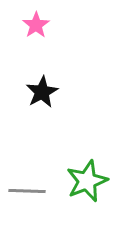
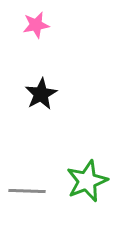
pink star: rotated 24 degrees clockwise
black star: moved 1 px left, 2 px down
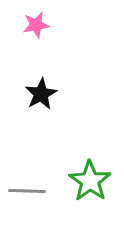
green star: moved 3 px right; rotated 15 degrees counterclockwise
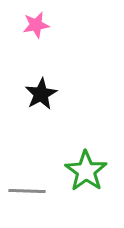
green star: moved 4 px left, 10 px up
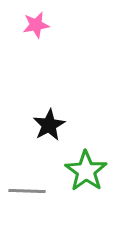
black star: moved 8 px right, 31 px down
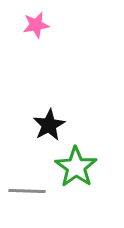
green star: moved 10 px left, 4 px up
